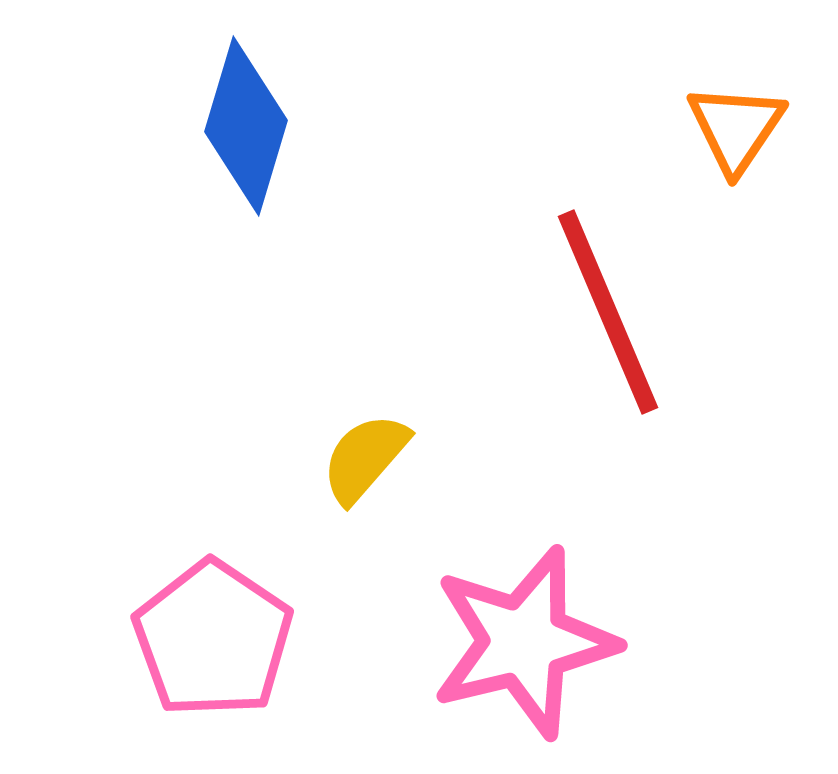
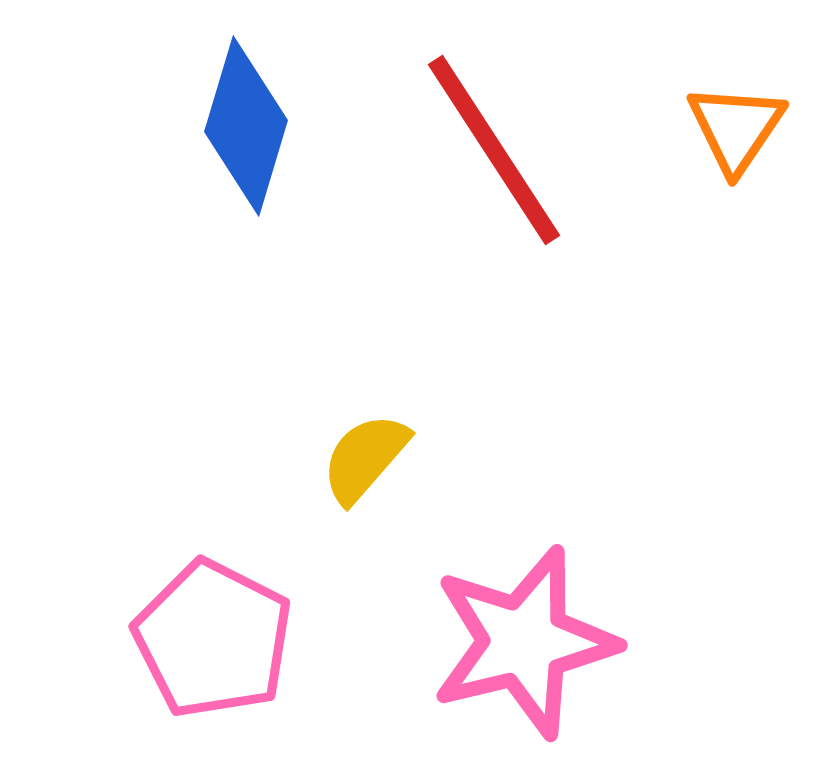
red line: moved 114 px left, 162 px up; rotated 10 degrees counterclockwise
pink pentagon: rotated 7 degrees counterclockwise
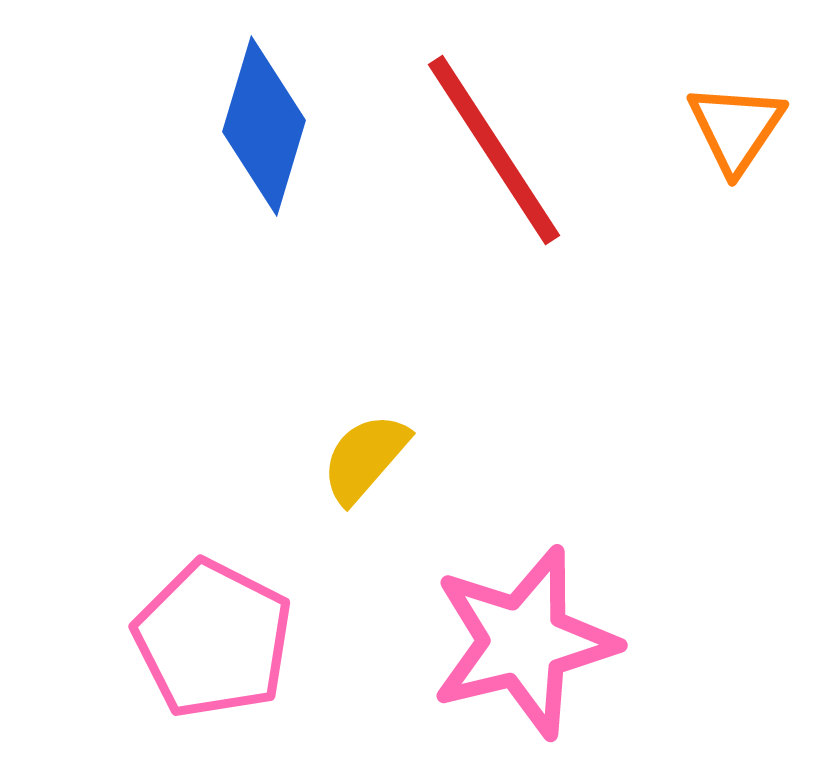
blue diamond: moved 18 px right
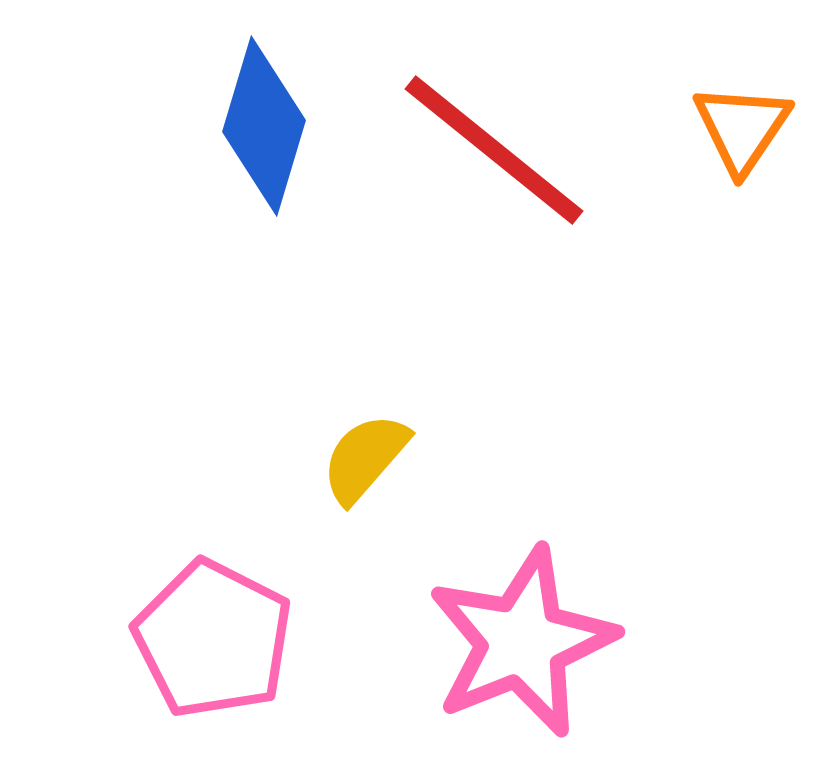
orange triangle: moved 6 px right
red line: rotated 18 degrees counterclockwise
pink star: moved 2 px left; rotated 8 degrees counterclockwise
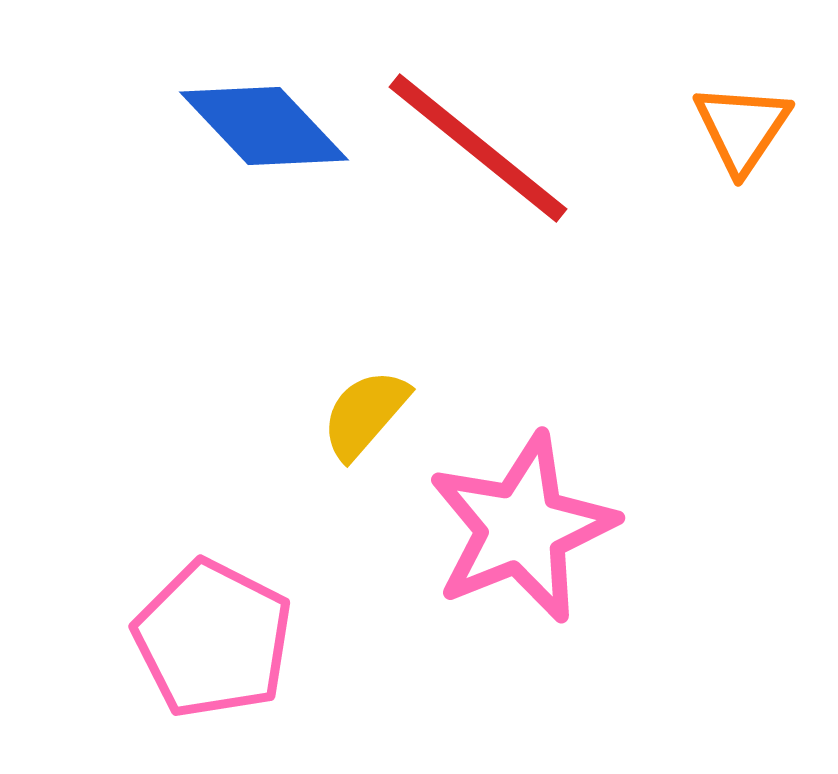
blue diamond: rotated 60 degrees counterclockwise
red line: moved 16 px left, 2 px up
yellow semicircle: moved 44 px up
pink star: moved 114 px up
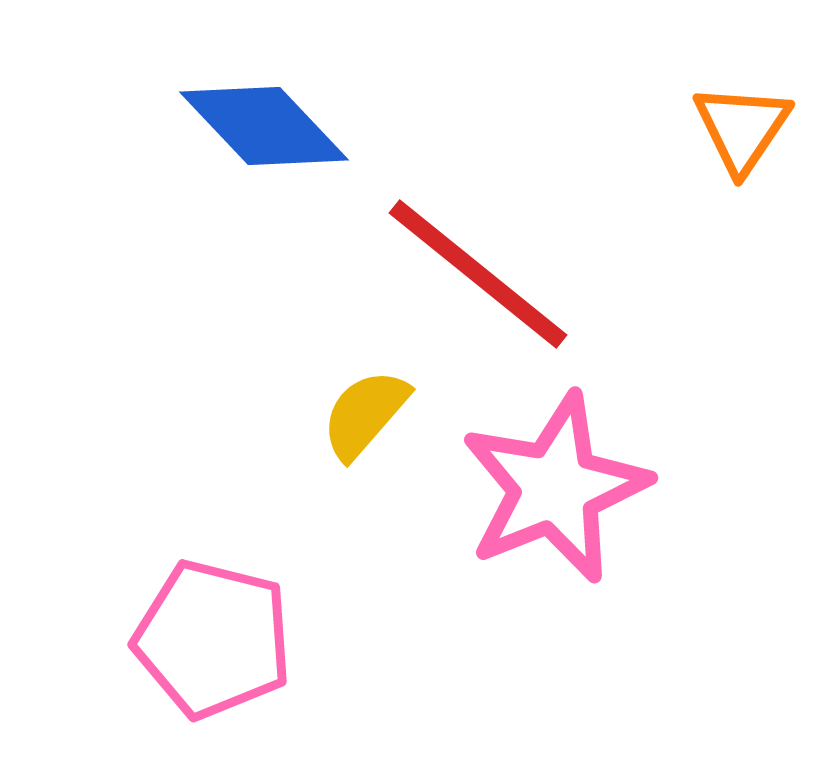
red line: moved 126 px down
pink star: moved 33 px right, 40 px up
pink pentagon: rotated 13 degrees counterclockwise
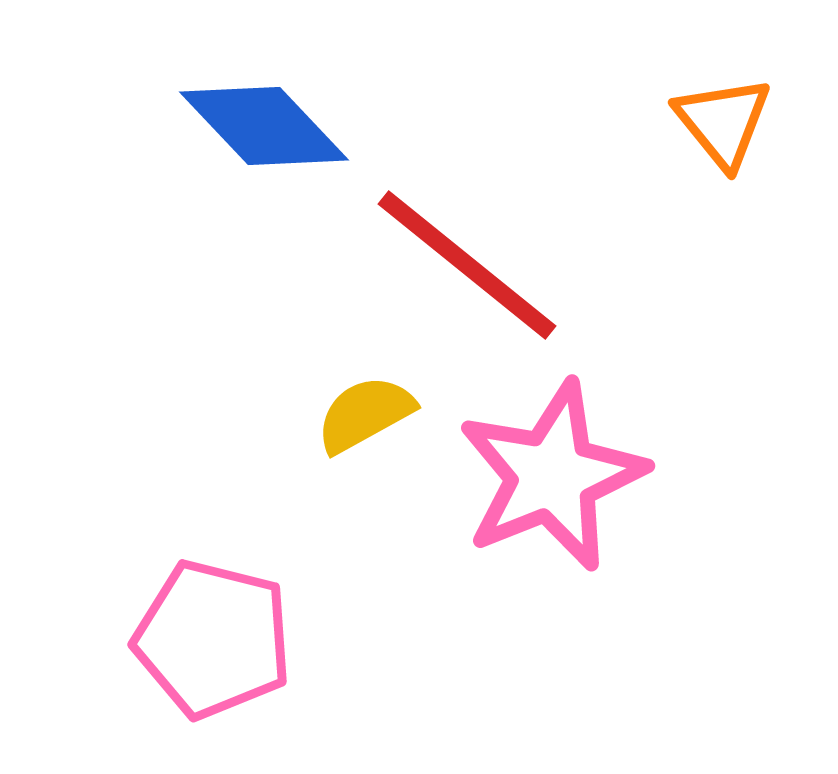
orange triangle: moved 19 px left, 6 px up; rotated 13 degrees counterclockwise
red line: moved 11 px left, 9 px up
yellow semicircle: rotated 20 degrees clockwise
pink star: moved 3 px left, 12 px up
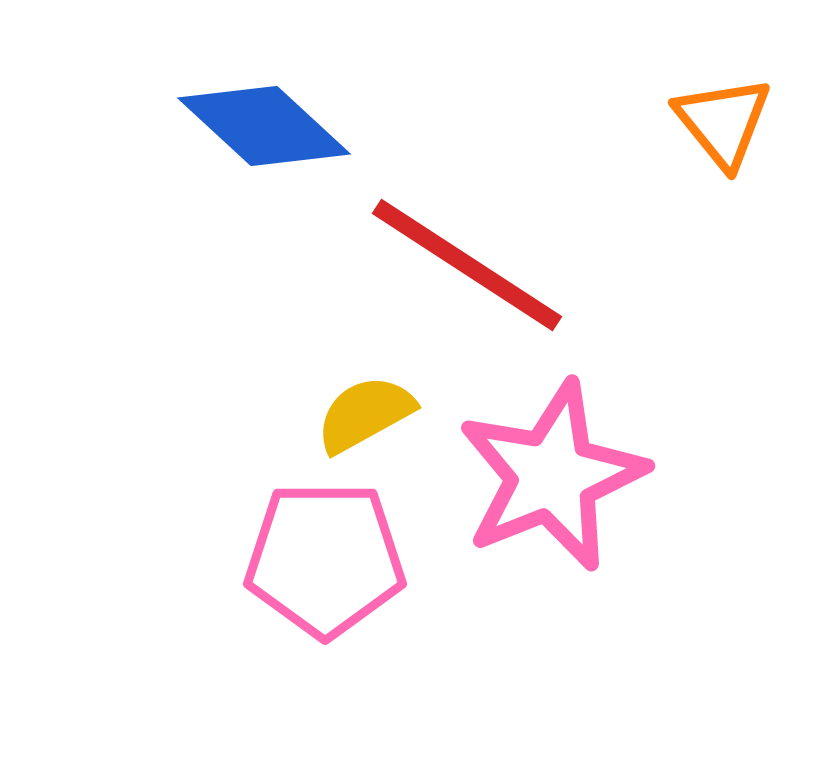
blue diamond: rotated 4 degrees counterclockwise
red line: rotated 6 degrees counterclockwise
pink pentagon: moved 112 px right, 80 px up; rotated 14 degrees counterclockwise
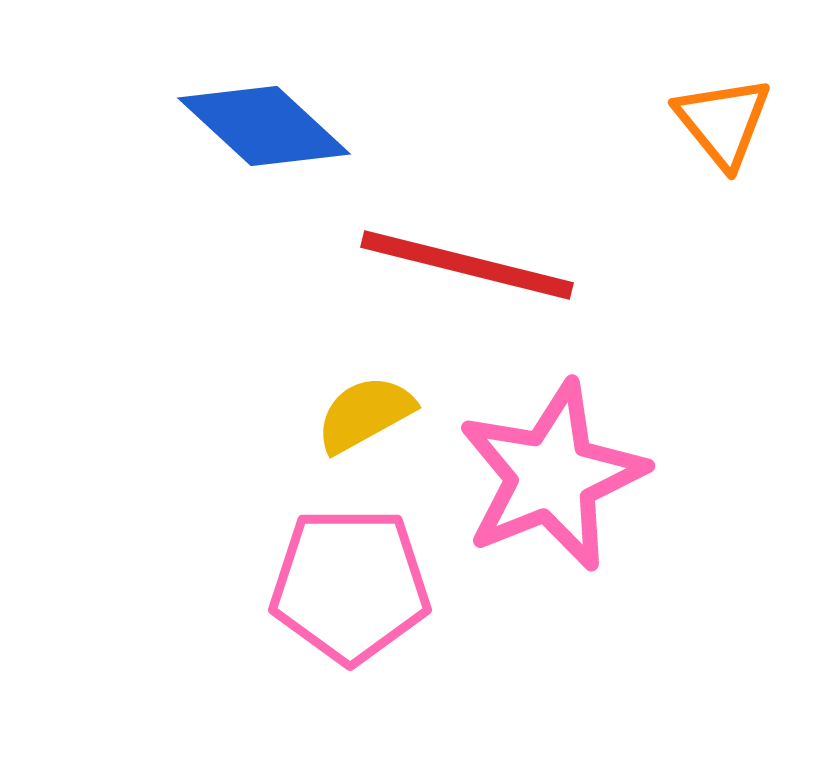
red line: rotated 19 degrees counterclockwise
pink pentagon: moved 25 px right, 26 px down
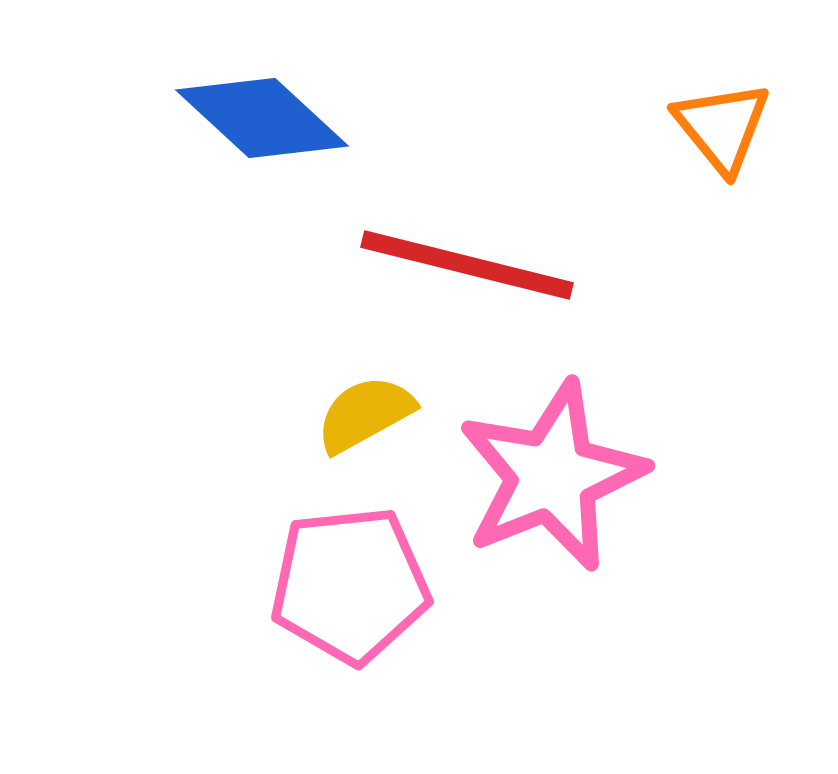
orange triangle: moved 1 px left, 5 px down
blue diamond: moved 2 px left, 8 px up
pink pentagon: rotated 6 degrees counterclockwise
